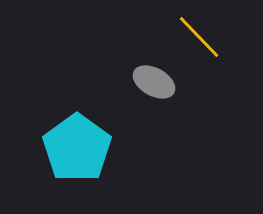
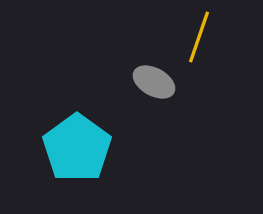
yellow line: rotated 63 degrees clockwise
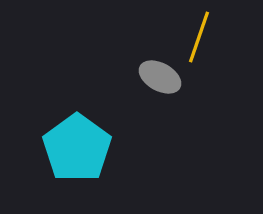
gray ellipse: moved 6 px right, 5 px up
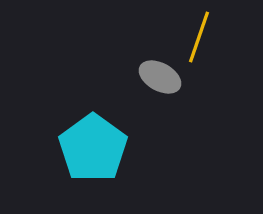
cyan pentagon: moved 16 px right
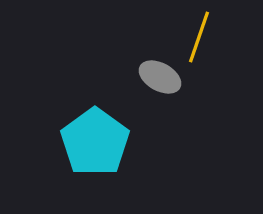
cyan pentagon: moved 2 px right, 6 px up
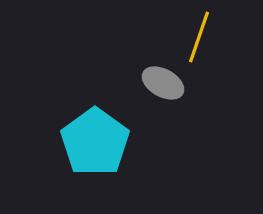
gray ellipse: moved 3 px right, 6 px down
